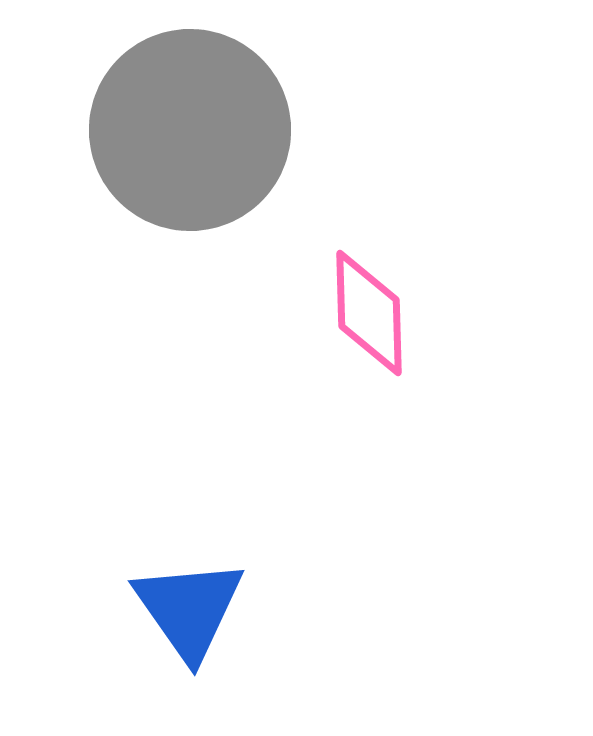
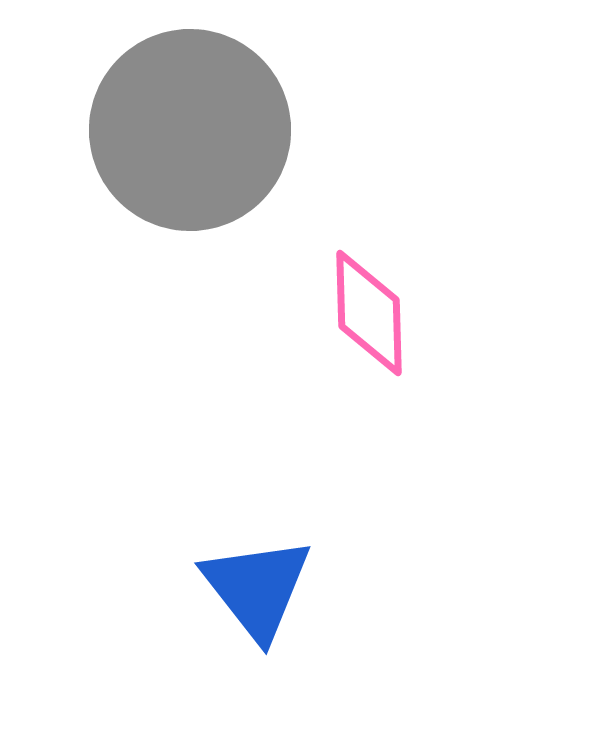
blue triangle: moved 68 px right, 21 px up; rotated 3 degrees counterclockwise
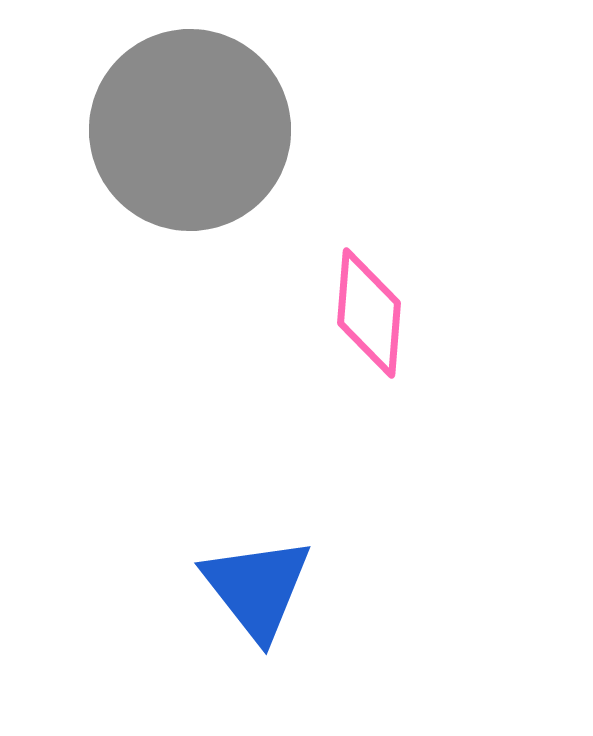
pink diamond: rotated 6 degrees clockwise
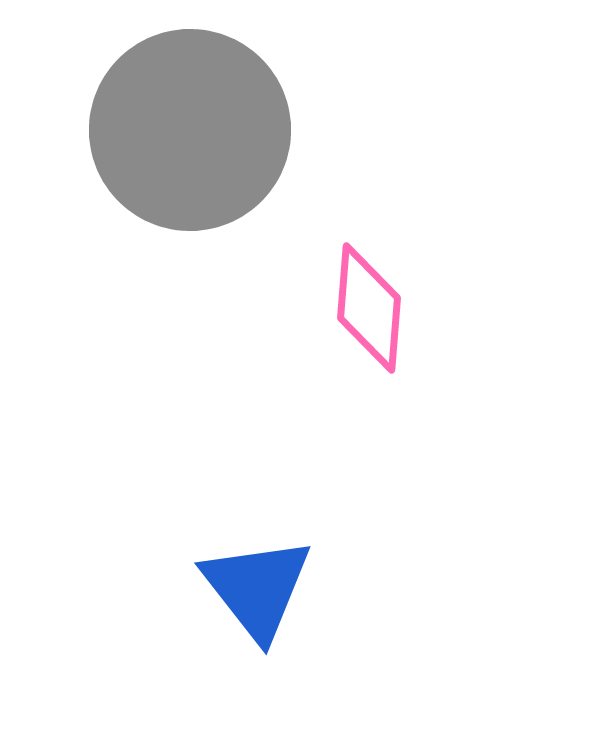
pink diamond: moved 5 px up
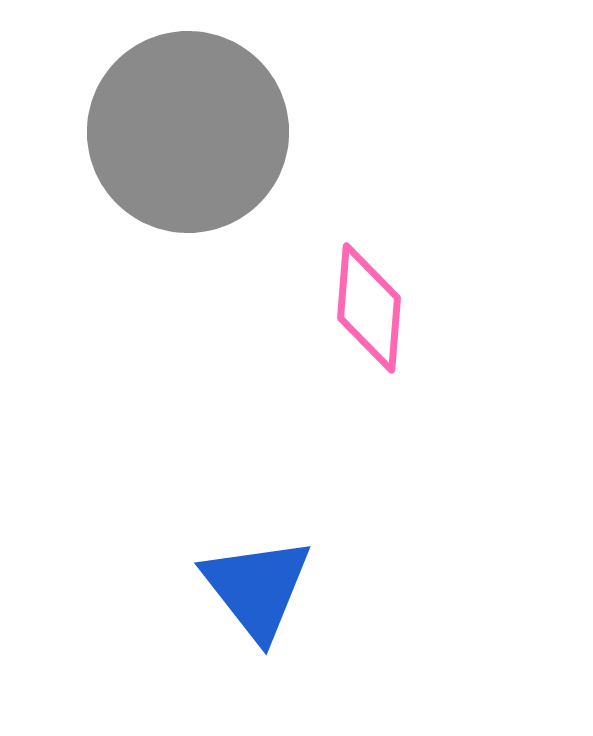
gray circle: moved 2 px left, 2 px down
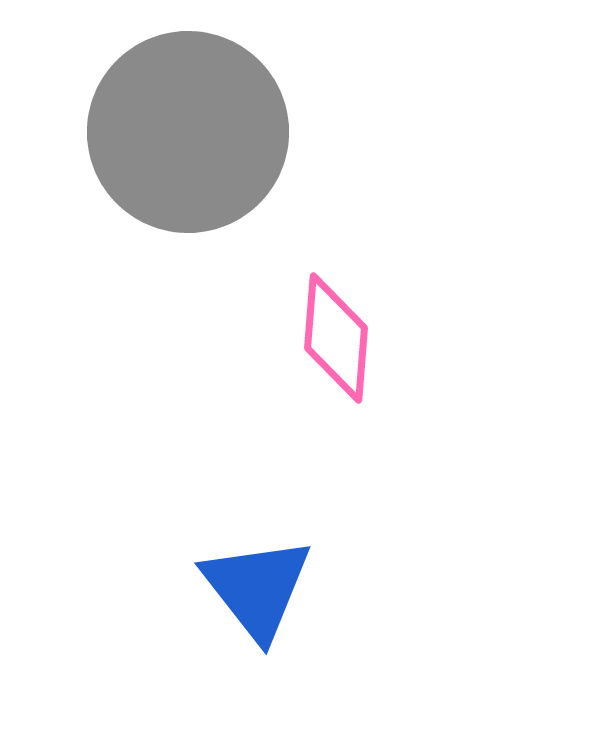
pink diamond: moved 33 px left, 30 px down
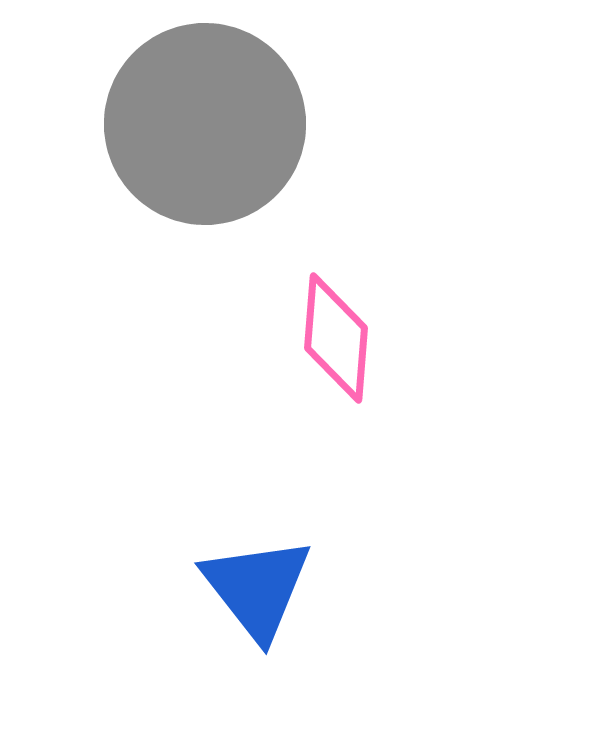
gray circle: moved 17 px right, 8 px up
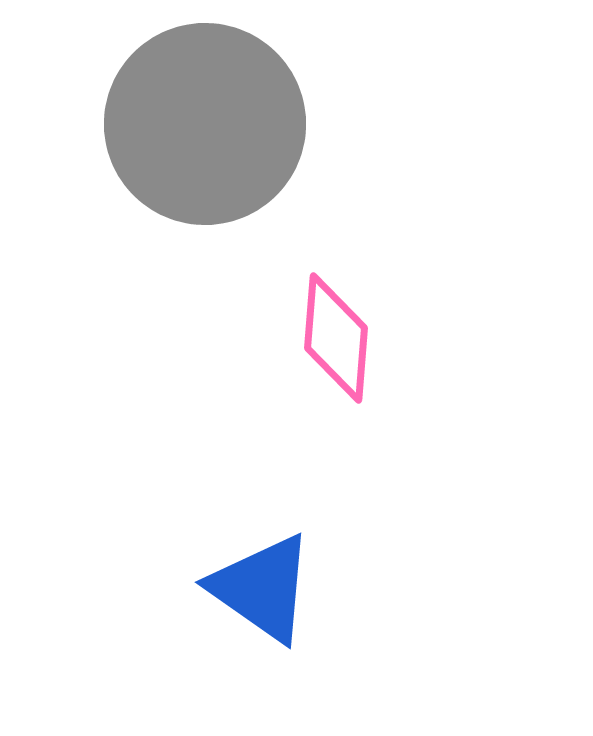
blue triangle: moved 5 px right; rotated 17 degrees counterclockwise
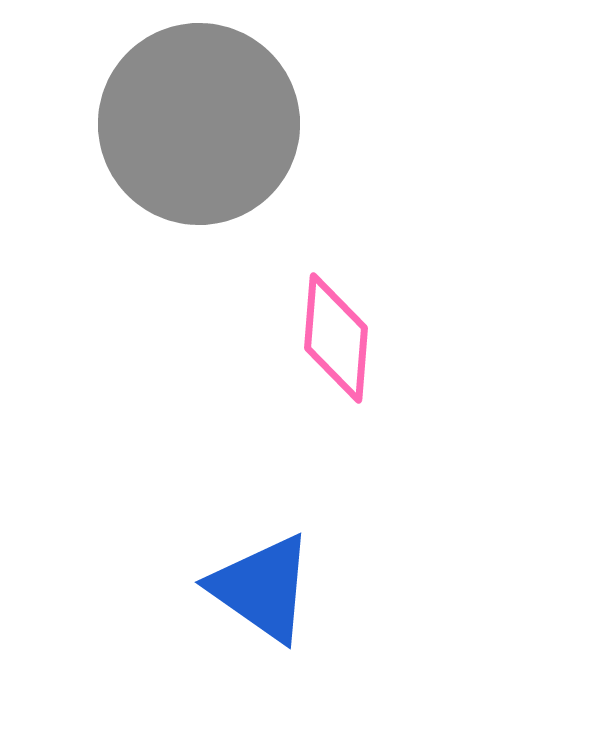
gray circle: moved 6 px left
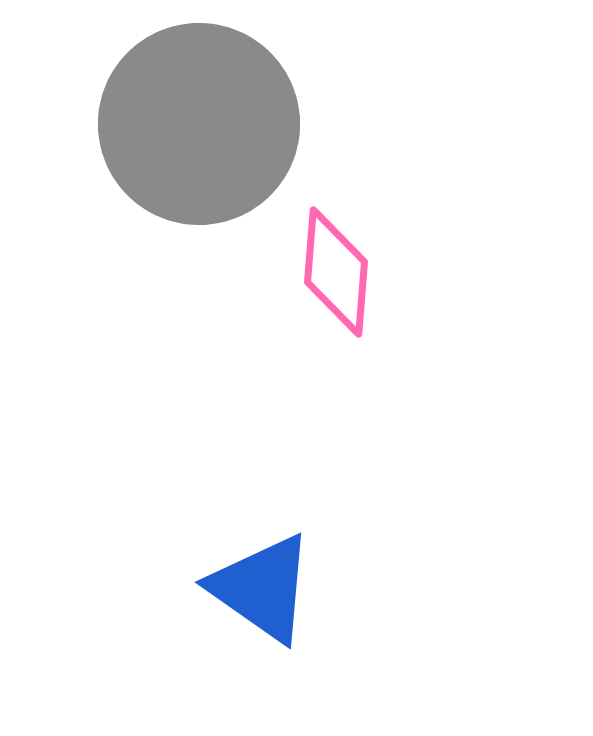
pink diamond: moved 66 px up
